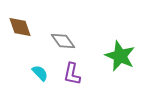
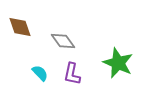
green star: moved 2 px left, 7 px down
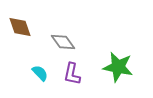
gray diamond: moved 1 px down
green star: moved 4 px down; rotated 12 degrees counterclockwise
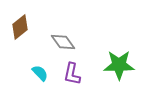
brown diamond: rotated 70 degrees clockwise
green star: moved 1 px right, 2 px up; rotated 12 degrees counterclockwise
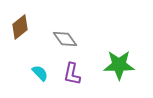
gray diamond: moved 2 px right, 3 px up
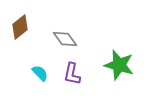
green star: rotated 16 degrees clockwise
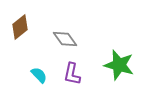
cyan semicircle: moved 1 px left, 2 px down
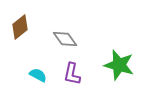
cyan semicircle: moved 1 px left; rotated 18 degrees counterclockwise
